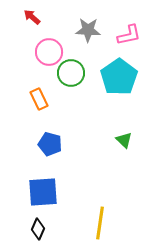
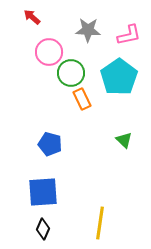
orange rectangle: moved 43 px right
black diamond: moved 5 px right
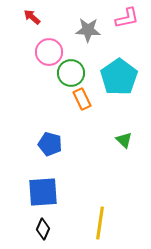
pink L-shape: moved 2 px left, 17 px up
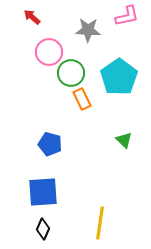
pink L-shape: moved 2 px up
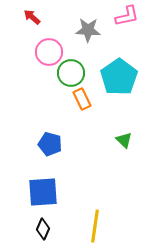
yellow line: moved 5 px left, 3 px down
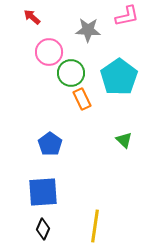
blue pentagon: rotated 20 degrees clockwise
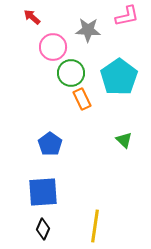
pink circle: moved 4 px right, 5 px up
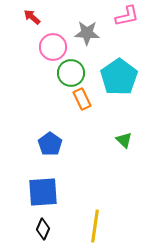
gray star: moved 1 px left, 3 px down
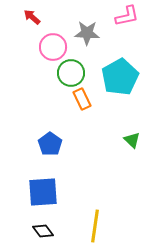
cyan pentagon: moved 1 px right; rotated 6 degrees clockwise
green triangle: moved 8 px right
black diamond: moved 2 px down; rotated 60 degrees counterclockwise
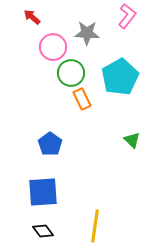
pink L-shape: rotated 40 degrees counterclockwise
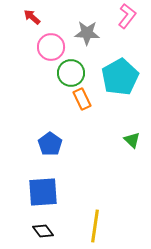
pink circle: moved 2 px left
